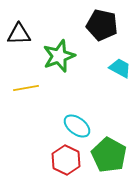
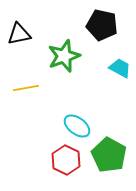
black triangle: rotated 10 degrees counterclockwise
green star: moved 5 px right
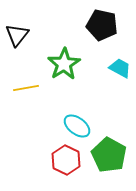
black triangle: moved 2 px left, 1 px down; rotated 40 degrees counterclockwise
green star: moved 8 px down; rotated 12 degrees counterclockwise
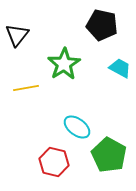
cyan ellipse: moved 1 px down
red hexagon: moved 12 px left, 2 px down; rotated 12 degrees counterclockwise
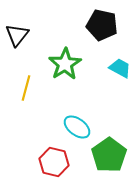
green star: moved 1 px right
yellow line: rotated 65 degrees counterclockwise
green pentagon: rotated 8 degrees clockwise
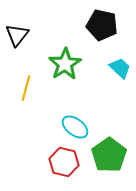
cyan trapezoid: rotated 15 degrees clockwise
cyan ellipse: moved 2 px left
red hexagon: moved 10 px right
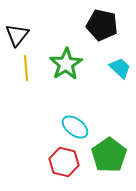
green star: moved 1 px right
yellow line: moved 20 px up; rotated 20 degrees counterclockwise
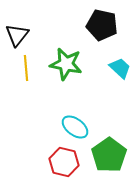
green star: rotated 28 degrees counterclockwise
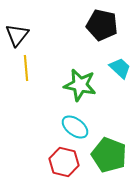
green star: moved 14 px right, 21 px down
green pentagon: rotated 16 degrees counterclockwise
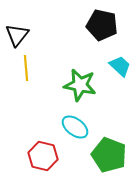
cyan trapezoid: moved 2 px up
red hexagon: moved 21 px left, 6 px up
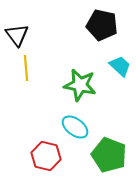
black triangle: rotated 15 degrees counterclockwise
red hexagon: moved 3 px right
